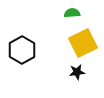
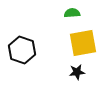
yellow square: rotated 16 degrees clockwise
black hexagon: rotated 12 degrees counterclockwise
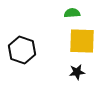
yellow square: moved 1 px left, 2 px up; rotated 12 degrees clockwise
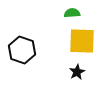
black star: rotated 21 degrees counterclockwise
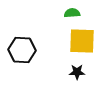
black hexagon: rotated 16 degrees counterclockwise
black star: rotated 28 degrees clockwise
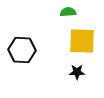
green semicircle: moved 4 px left, 1 px up
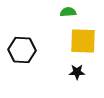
yellow square: moved 1 px right
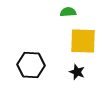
black hexagon: moved 9 px right, 15 px down
black star: rotated 21 degrees clockwise
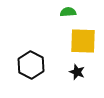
black hexagon: rotated 24 degrees clockwise
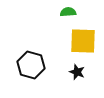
black hexagon: rotated 12 degrees counterclockwise
